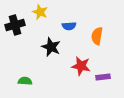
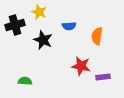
yellow star: moved 1 px left
black star: moved 8 px left, 7 px up
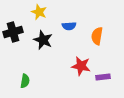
black cross: moved 2 px left, 7 px down
green semicircle: rotated 96 degrees clockwise
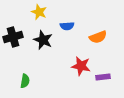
blue semicircle: moved 2 px left
black cross: moved 5 px down
orange semicircle: moved 1 px right, 1 px down; rotated 120 degrees counterclockwise
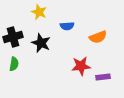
black star: moved 2 px left, 3 px down
red star: rotated 18 degrees counterclockwise
green semicircle: moved 11 px left, 17 px up
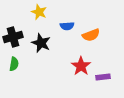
orange semicircle: moved 7 px left, 2 px up
red star: rotated 30 degrees counterclockwise
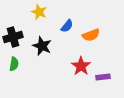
blue semicircle: rotated 48 degrees counterclockwise
black star: moved 1 px right, 3 px down
